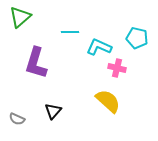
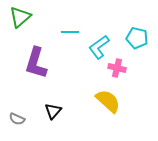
cyan L-shape: rotated 60 degrees counterclockwise
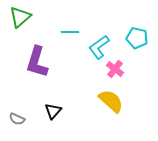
purple L-shape: moved 1 px right, 1 px up
pink cross: moved 2 px left, 1 px down; rotated 24 degrees clockwise
yellow semicircle: moved 3 px right
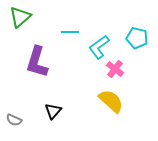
gray semicircle: moved 3 px left, 1 px down
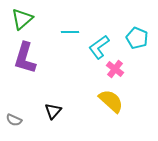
green triangle: moved 2 px right, 2 px down
cyan pentagon: rotated 10 degrees clockwise
purple L-shape: moved 12 px left, 4 px up
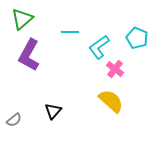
purple L-shape: moved 4 px right, 3 px up; rotated 12 degrees clockwise
gray semicircle: rotated 63 degrees counterclockwise
